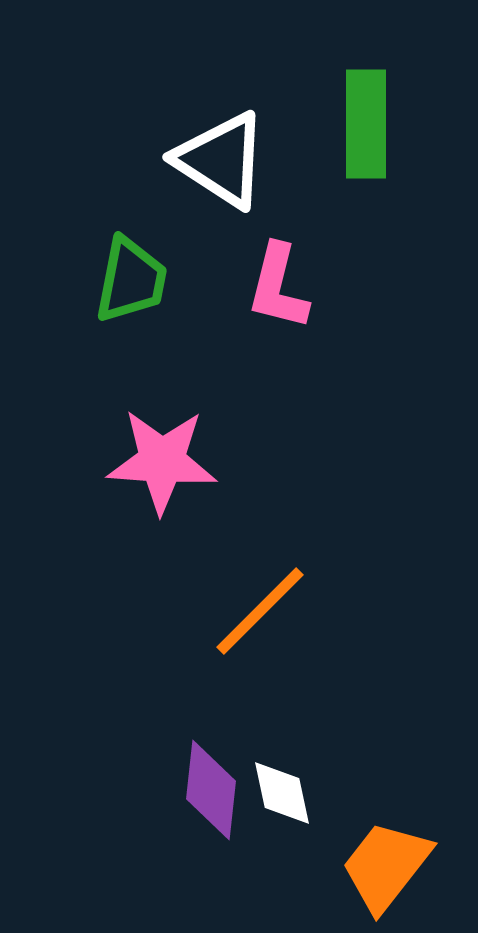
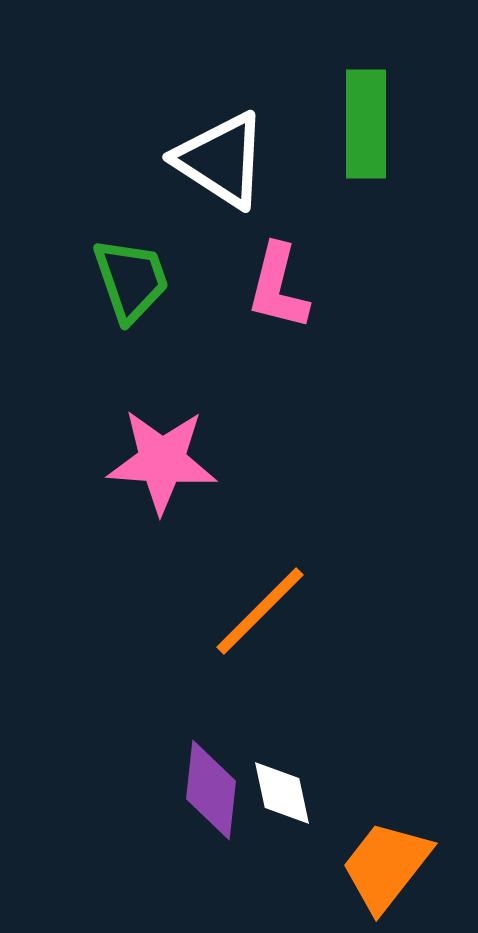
green trapezoid: rotated 30 degrees counterclockwise
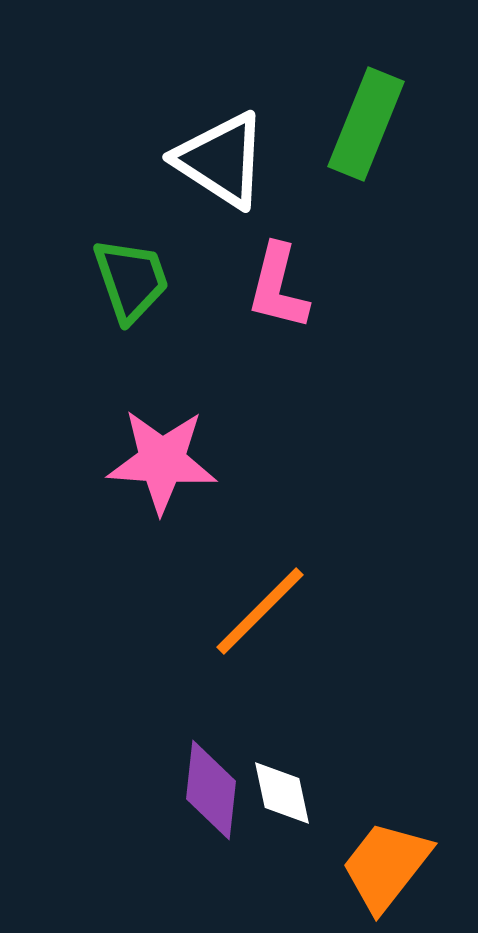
green rectangle: rotated 22 degrees clockwise
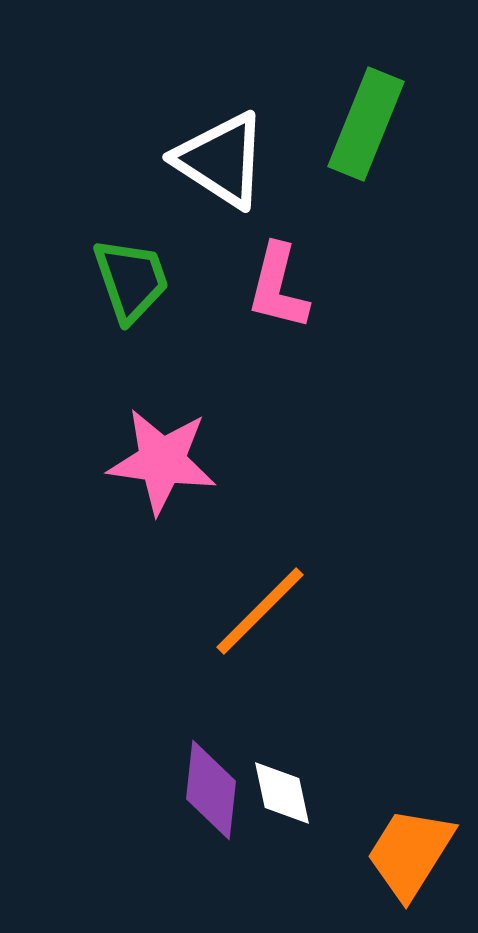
pink star: rotated 4 degrees clockwise
orange trapezoid: moved 24 px right, 13 px up; rotated 6 degrees counterclockwise
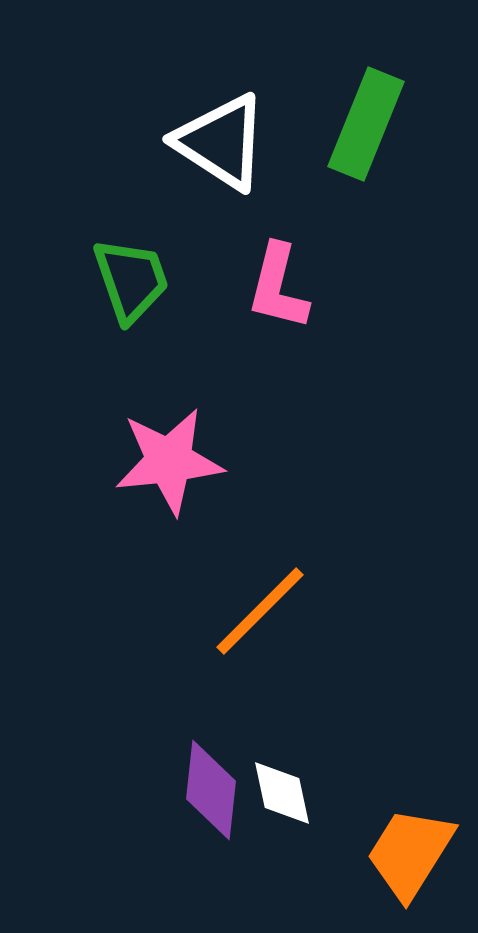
white triangle: moved 18 px up
pink star: moved 7 px right; rotated 14 degrees counterclockwise
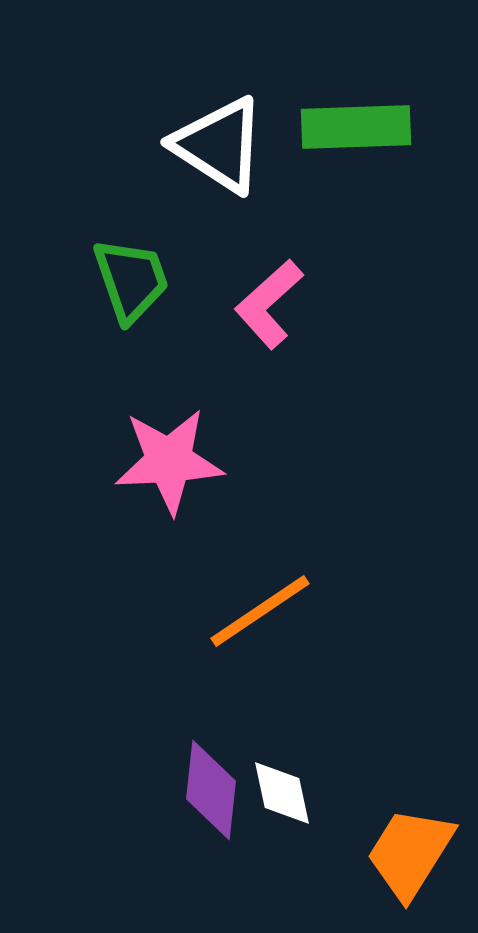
green rectangle: moved 10 px left, 3 px down; rotated 66 degrees clockwise
white triangle: moved 2 px left, 3 px down
pink L-shape: moved 9 px left, 17 px down; rotated 34 degrees clockwise
pink star: rotated 3 degrees clockwise
orange line: rotated 11 degrees clockwise
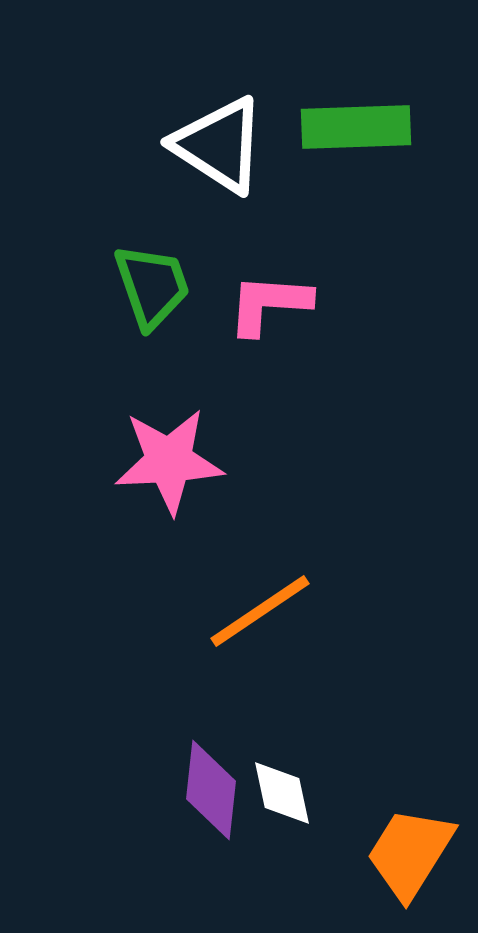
green trapezoid: moved 21 px right, 6 px down
pink L-shape: rotated 46 degrees clockwise
